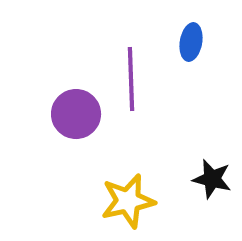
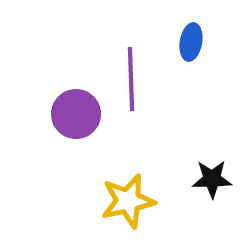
black star: rotated 15 degrees counterclockwise
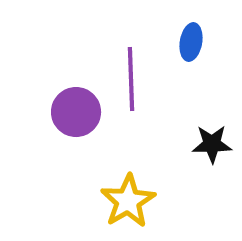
purple circle: moved 2 px up
black star: moved 35 px up
yellow star: rotated 18 degrees counterclockwise
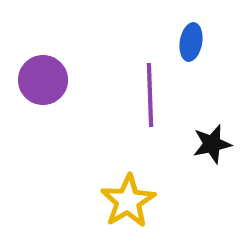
purple line: moved 19 px right, 16 px down
purple circle: moved 33 px left, 32 px up
black star: rotated 12 degrees counterclockwise
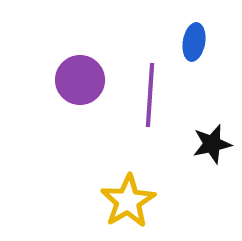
blue ellipse: moved 3 px right
purple circle: moved 37 px right
purple line: rotated 6 degrees clockwise
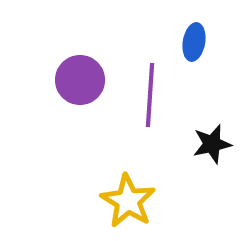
yellow star: rotated 10 degrees counterclockwise
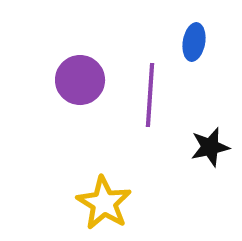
black star: moved 2 px left, 3 px down
yellow star: moved 24 px left, 2 px down
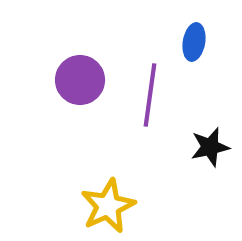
purple line: rotated 4 degrees clockwise
yellow star: moved 4 px right, 3 px down; rotated 16 degrees clockwise
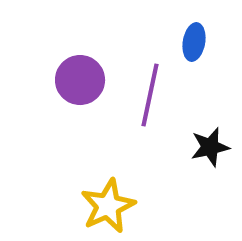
purple line: rotated 4 degrees clockwise
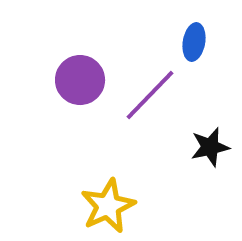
purple line: rotated 32 degrees clockwise
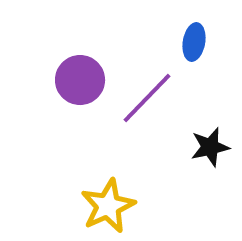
purple line: moved 3 px left, 3 px down
